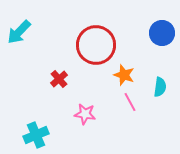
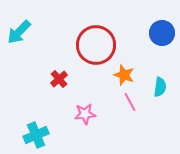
pink star: rotated 15 degrees counterclockwise
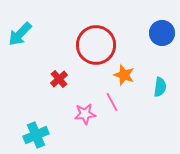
cyan arrow: moved 1 px right, 2 px down
pink line: moved 18 px left
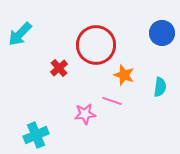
red cross: moved 11 px up
pink line: moved 1 px up; rotated 42 degrees counterclockwise
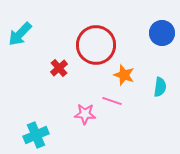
pink star: rotated 10 degrees clockwise
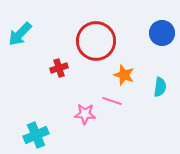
red circle: moved 4 px up
red cross: rotated 24 degrees clockwise
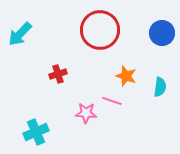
red circle: moved 4 px right, 11 px up
red cross: moved 1 px left, 6 px down
orange star: moved 2 px right, 1 px down
pink star: moved 1 px right, 1 px up
cyan cross: moved 3 px up
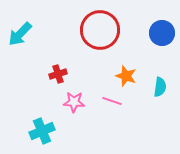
pink star: moved 12 px left, 11 px up
cyan cross: moved 6 px right, 1 px up
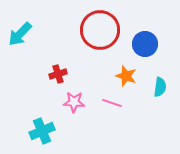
blue circle: moved 17 px left, 11 px down
pink line: moved 2 px down
